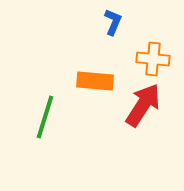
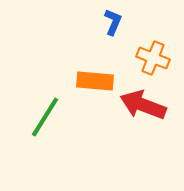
orange cross: moved 1 px up; rotated 16 degrees clockwise
red arrow: rotated 102 degrees counterclockwise
green line: rotated 15 degrees clockwise
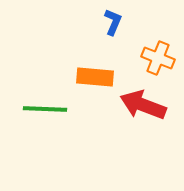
orange cross: moved 5 px right
orange rectangle: moved 4 px up
green line: moved 8 px up; rotated 60 degrees clockwise
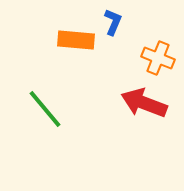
orange rectangle: moved 19 px left, 37 px up
red arrow: moved 1 px right, 2 px up
green line: rotated 48 degrees clockwise
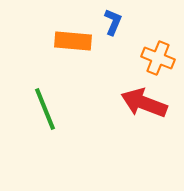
orange rectangle: moved 3 px left, 1 px down
green line: rotated 18 degrees clockwise
